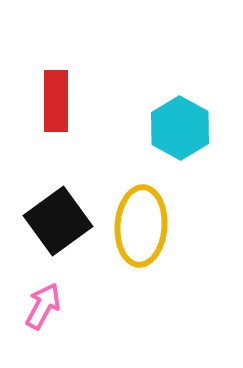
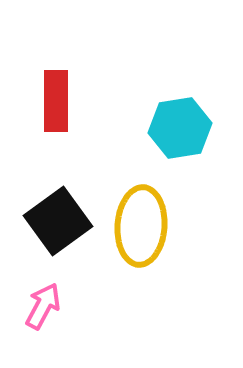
cyan hexagon: rotated 22 degrees clockwise
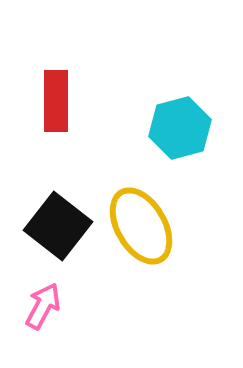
cyan hexagon: rotated 6 degrees counterclockwise
black square: moved 5 px down; rotated 16 degrees counterclockwise
yellow ellipse: rotated 34 degrees counterclockwise
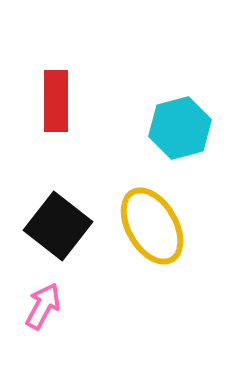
yellow ellipse: moved 11 px right
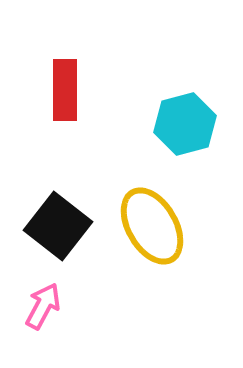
red rectangle: moved 9 px right, 11 px up
cyan hexagon: moved 5 px right, 4 px up
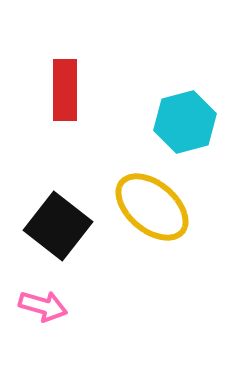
cyan hexagon: moved 2 px up
yellow ellipse: moved 19 px up; rotated 20 degrees counterclockwise
pink arrow: rotated 78 degrees clockwise
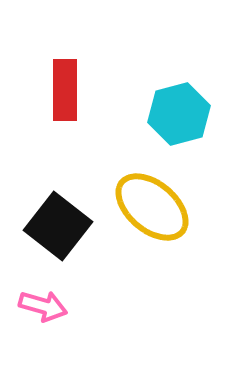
cyan hexagon: moved 6 px left, 8 px up
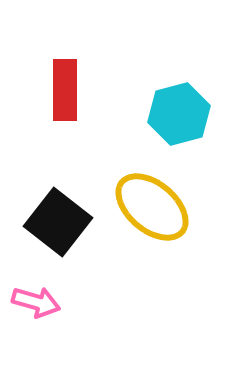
black square: moved 4 px up
pink arrow: moved 7 px left, 4 px up
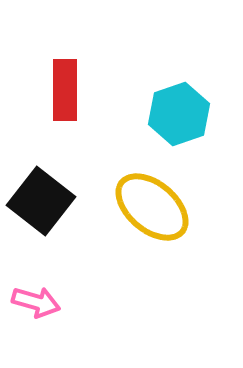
cyan hexagon: rotated 4 degrees counterclockwise
black square: moved 17 px left, 21 px up
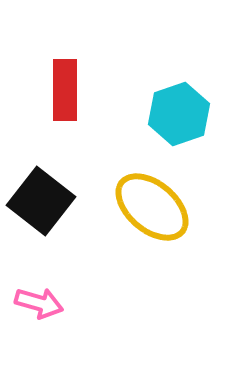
pink arrow: moved 3 px right, 1 px down
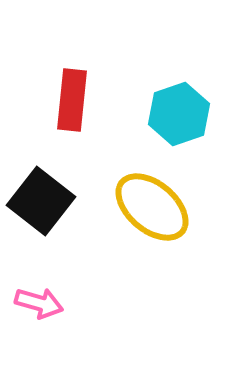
red rectangle: moved 7 px right, 10 px down; rotated 6 degrees clockwise
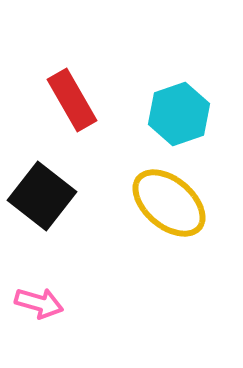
red rectangle: rotated 36 degrees counterclockwise
black square: moved 1 px right, 5 px up
yellow ellipse: moved 17 px right, 4 px up
